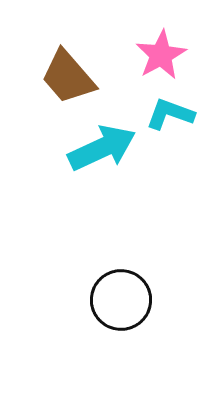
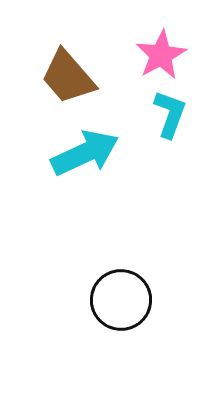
cyan L-shape: rotated 90 degrees clockwise
cyan arrow: moved 17 px left, 5 px down
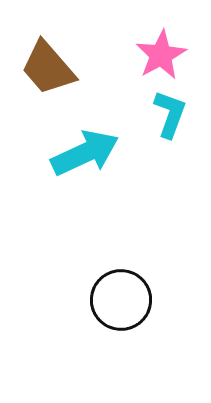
brown trapezoid: moved 20 px left, 9 px up
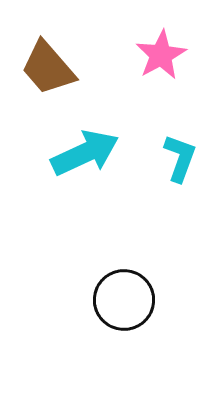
cyan L-shape: moved 10 px right, 44 px down
black circle: moved 3 px right
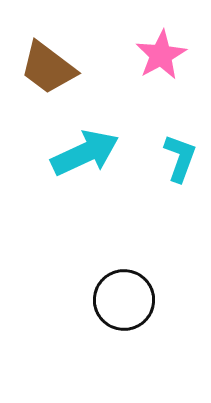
brown trapezoid: rotated 12 degrees counterclockwise
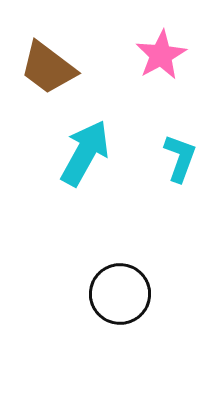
cyan arrow: rotated 36 degrees counterclockwise
black circle: moved 4 px left, 6 px up
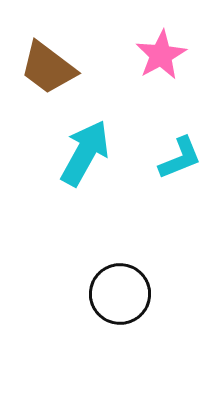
cyan L-shape: rotated 48 degrees clockwise
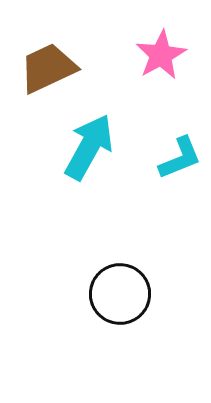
brown trapezoid: rotated 118 degrees clockwise
cyan arrow: moved 4 px right, 6 px up
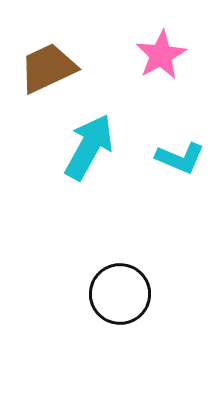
cyan L-shape: rotated 45 degrees clockwise
